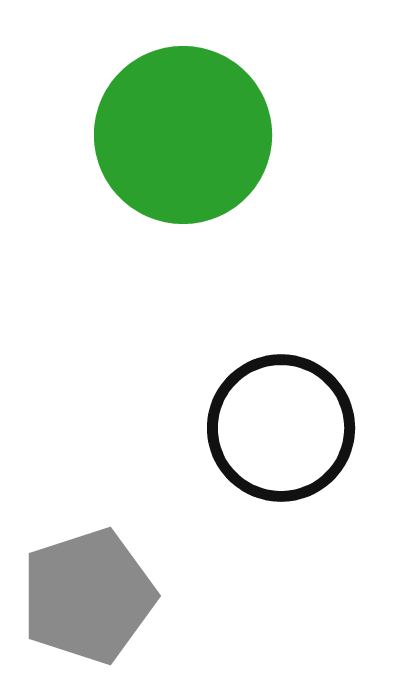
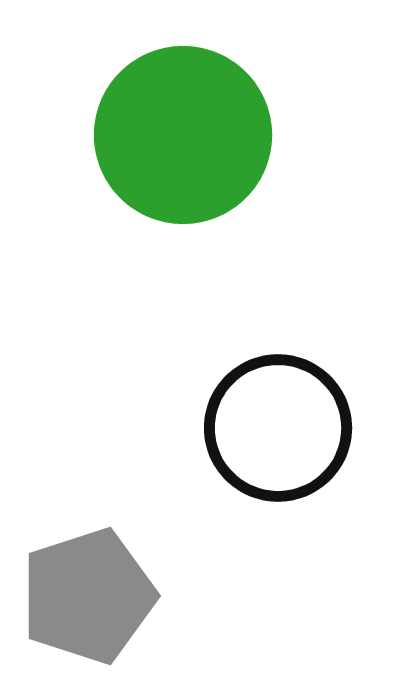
black circle: moved 3 px left
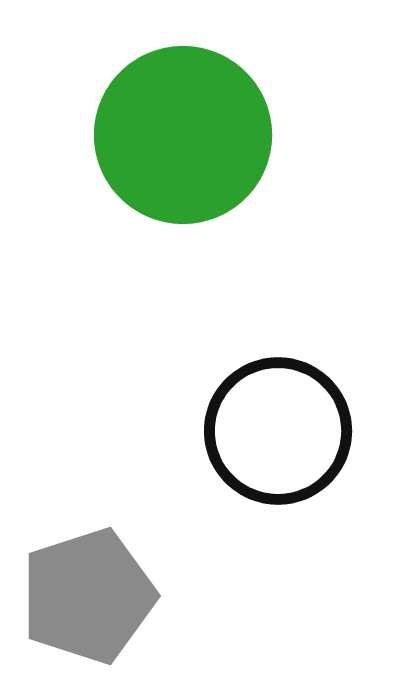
black circle: moved 3 px down
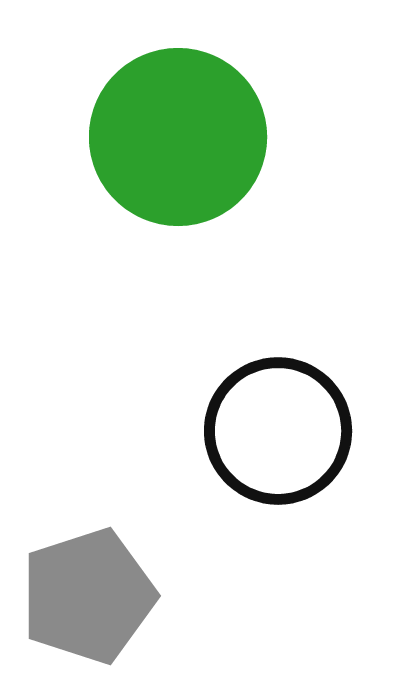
green circle: moved 5 px left, 2 px down
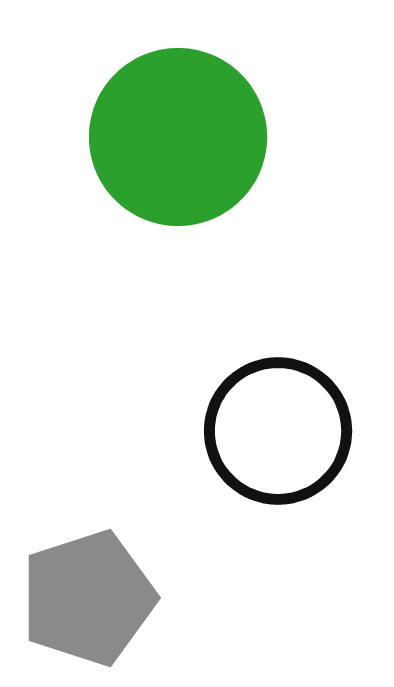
gray pentagon: moved 2 px down
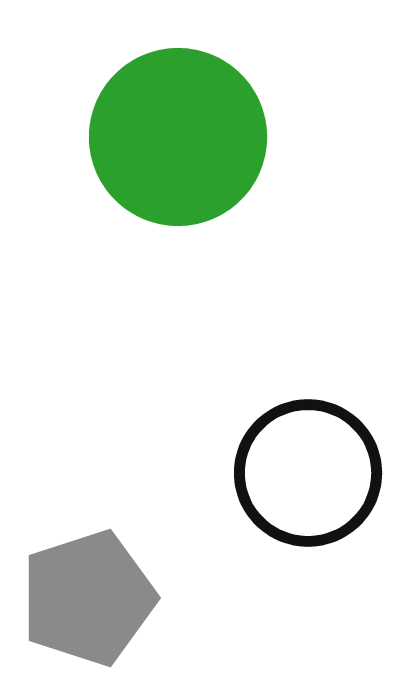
black circle: moved 30 px right, 42 px down
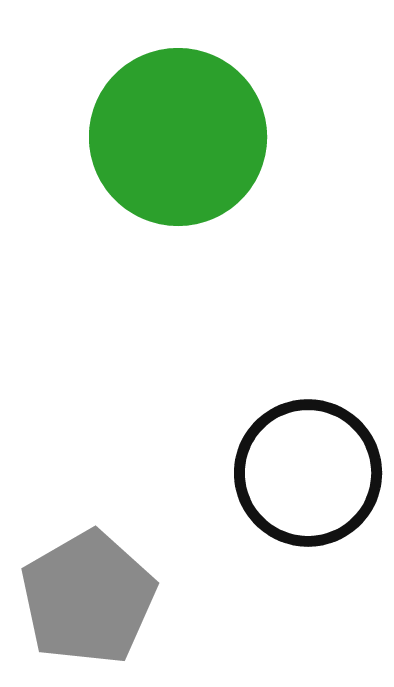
gray pentagon: rotated 12 degrees counterclockwise
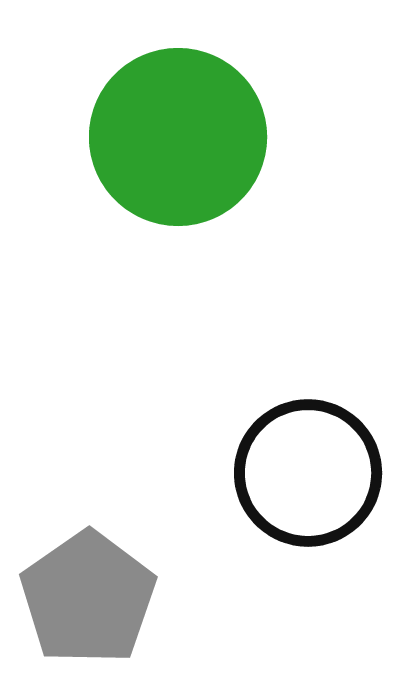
gray pentagon: rotated 5 degrees counterclockwise
